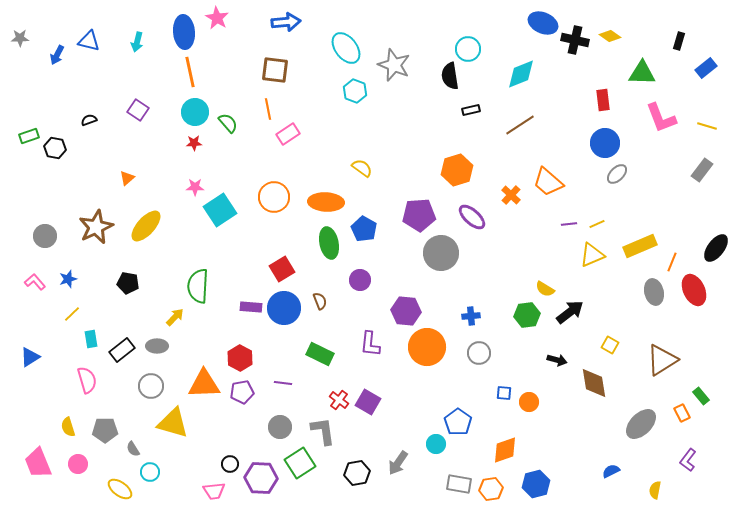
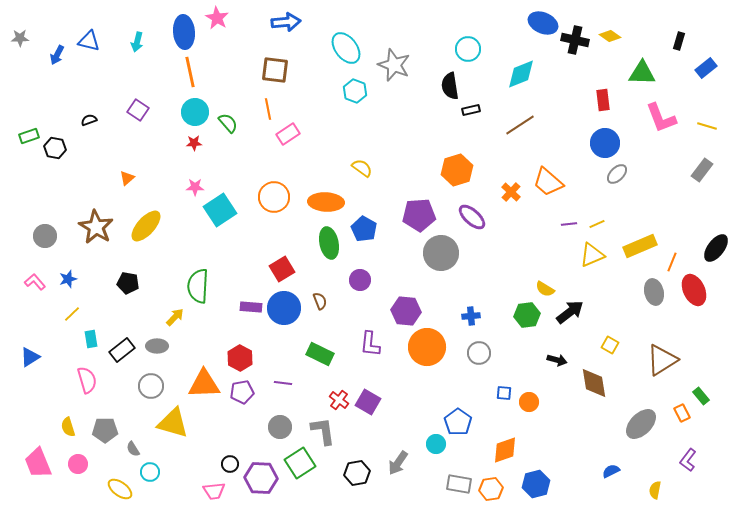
black semicircle at (450, 76): moved 10 px down
orange cross at (511, 195): moved 3 px up
brown star at (96, 227): rotated 16 degrees counterclockwise
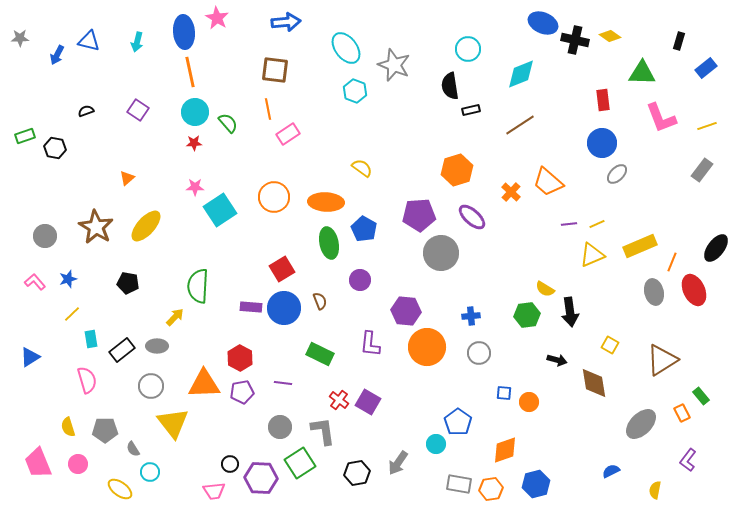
black semicircle at (89, 120): moved 3 px left, 9 px up
yellow line at (707, 126): rotated 36 degrees counterclockwise
green rectangle at (29, 136): moved 4 px left
blue circle at (605, 143): moved 3 px left
black arrow at (570, 312): rotated 120 degrees clockwise
yellow triangle at (173, 423): rotated 36 degrees clockwise
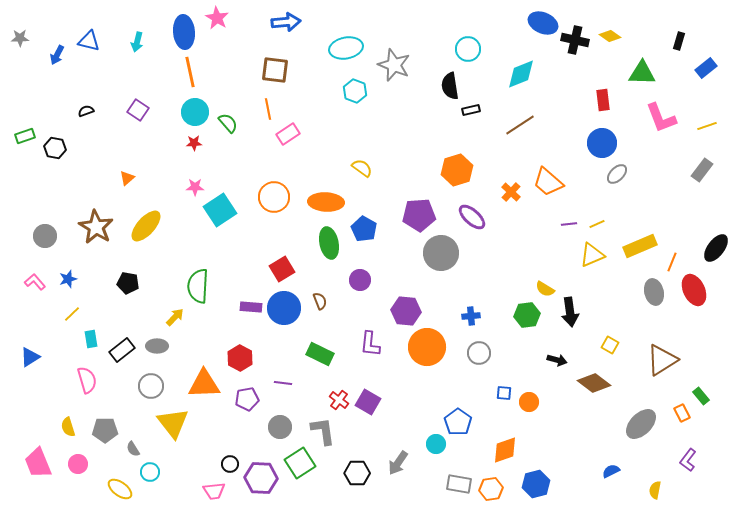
cyan ellipse at (346, 48): rotated 64 degrees counterclockwise
brown diamond at (594, 383): rotated 44 degrees counterclockwise
purple pentagon at (242, 392): moved 5 px right, 7 px down
black hexagon at (357, 473): rotated 10 degrees clockwise
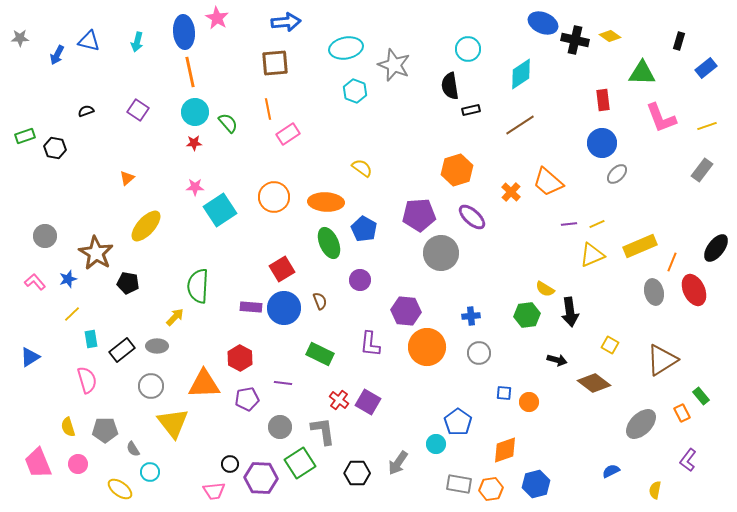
brown square at (275, 70): moved 7 px up; rotated 12 degrees counterclockwise
cyan diamond at (521, 74): rotated 12 degrees counterclockwise
brown star at (96, 227): moved 26 px down
green ellipse at (329, 243): rotated 12 degrees counterclockwise
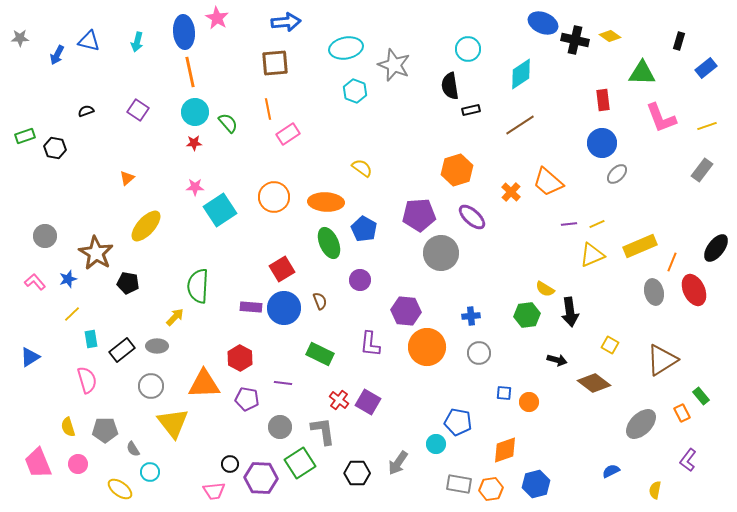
purple pentagon at (247, 399): rotated 20 degrees clockwise
blue pentagon at (458, 422): rotated 24 degrees counterclockwise
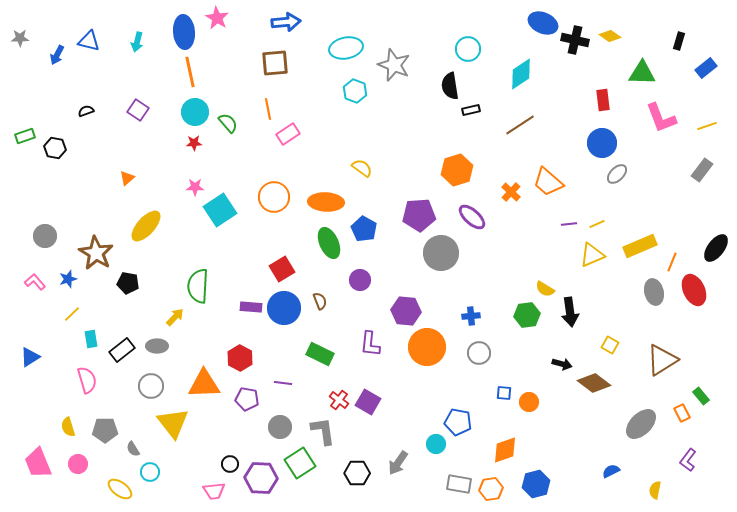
black arrow at (557, 360): moved 5 px right, 4 px down
